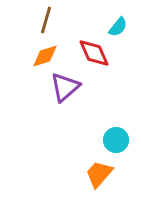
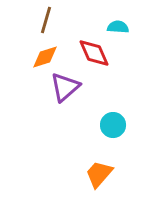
cyan semicircle: rotated 125 degrees counterclockwise
orange diamond: moved 1 px down
cyan circle: moved 3 px left, 15 px up
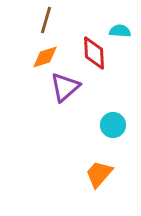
cyan semicircle: moved 2 px right, 4 px down
red diamond: rotated 20 degrees clockwise
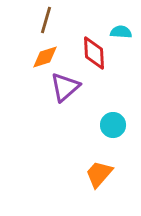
cyan semicircle: moved 1 px right, 1 px down
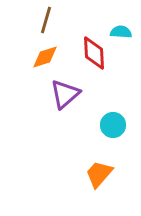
purple triangle: moved 7 px down
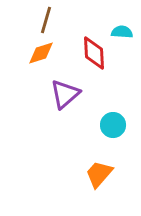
cyan semicircle: moved 1 px right
orange diamond: moved 4 px left, 4 px up
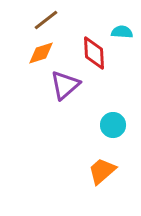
brown line: rotated 36 degrees clockwise
purple triangle: moved 9 px up
orange trapezoid: moved 3 px right, 3 px up; rotated 8 degrees clockwise
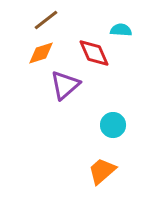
cyan semicircle: moved 1 px left, 2 px up
red diamond: rotated 20 degrees counterclockwise
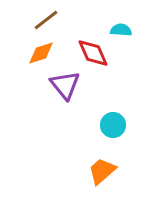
red diamond: moved 1 px left
purple triangle: rotated 28 degrees counterclockwise
